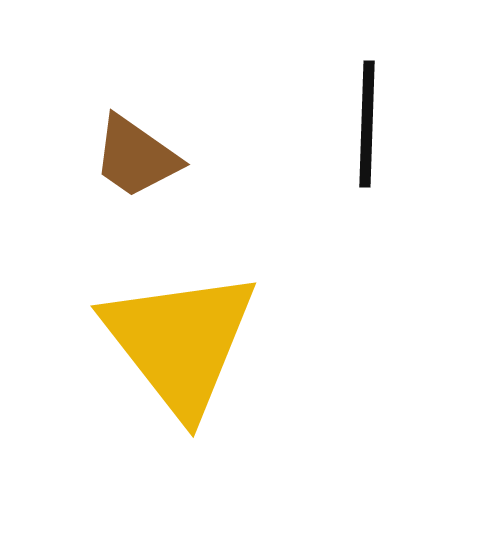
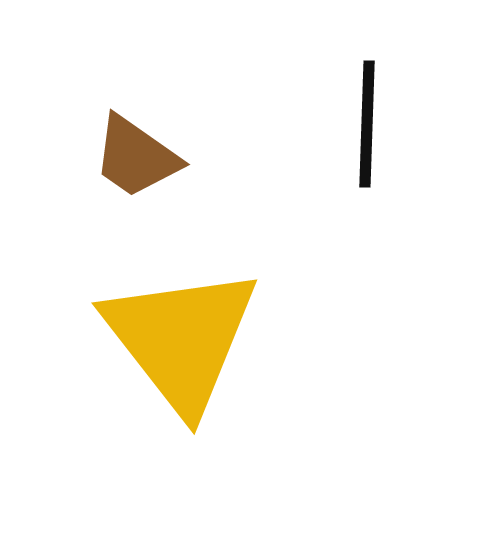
yellow triangle: moved 1 px right, 3 px up
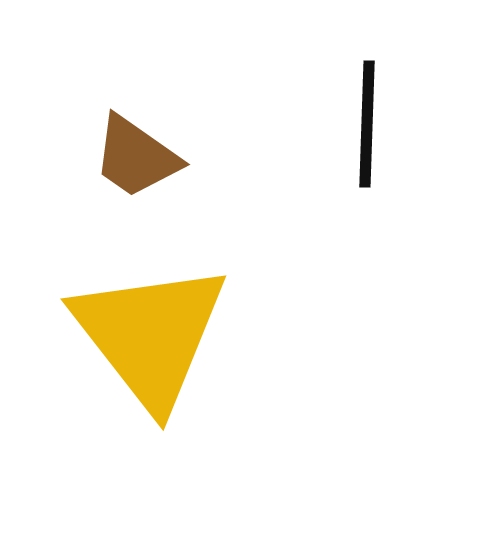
yellow triangle: moved 31 px left, 4 px up
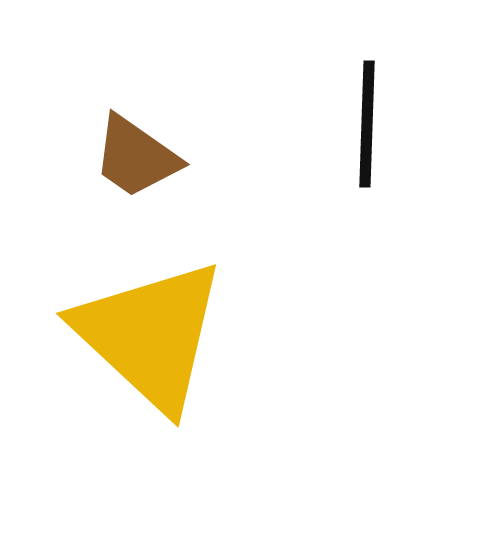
yellow triangle: rotated 9 degrees counterclockwise
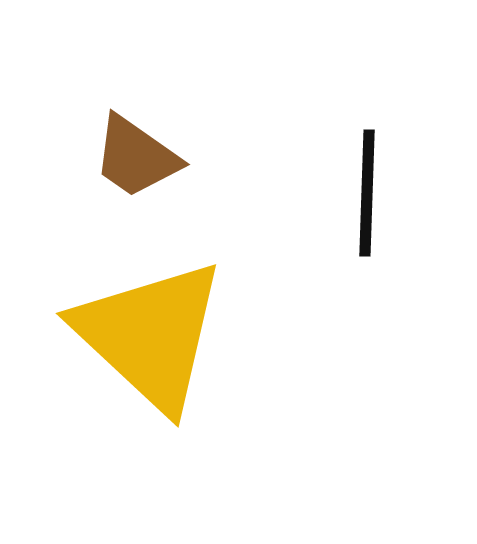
black line: moved 69 px down
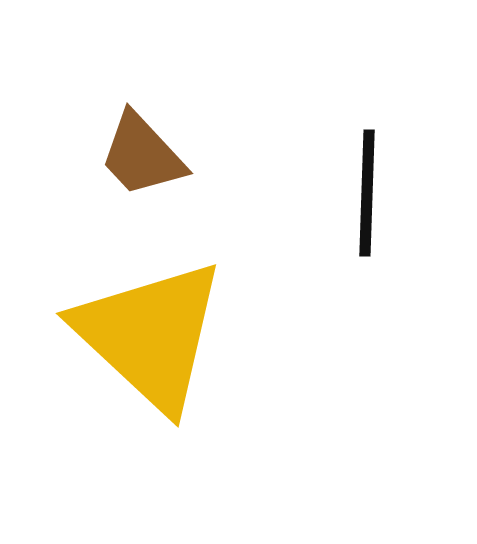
brown trapezoid: moved 6 px right, 2 px up; rotated 12 degrees clockwise
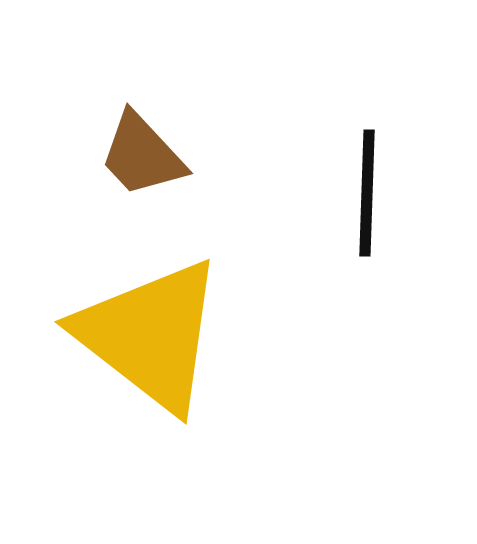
yellow triangle: rotated 5 degrees counterclockwise
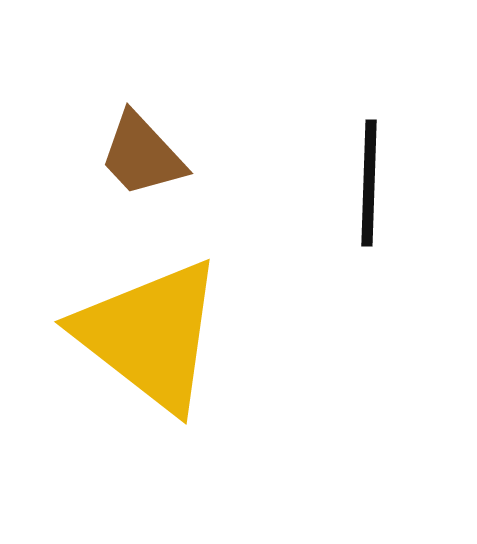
black line: moved 2 px right, 10 px up
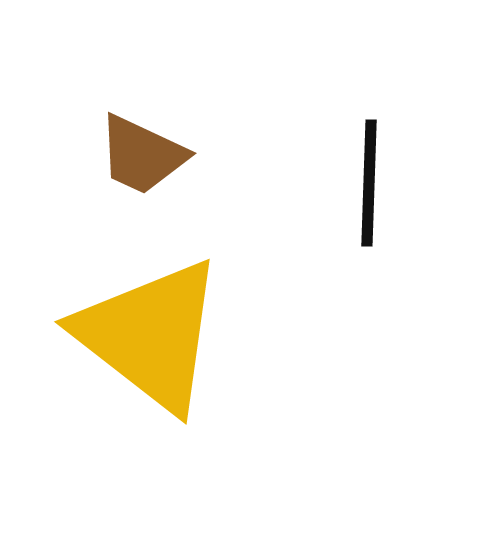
brown trapezoid: rotated 22 degrees counterclockwise
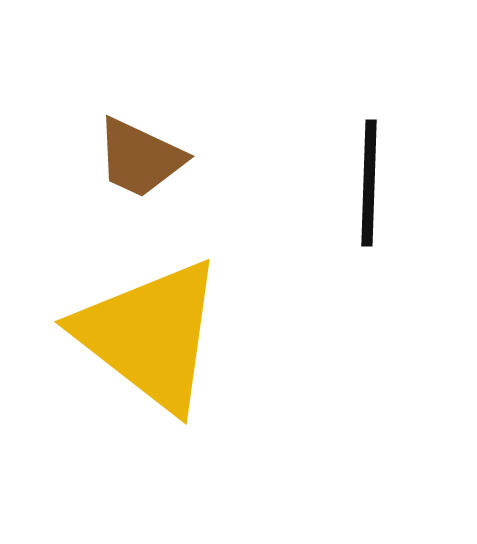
brown trapezoid: moved 2 px left, 3 px down
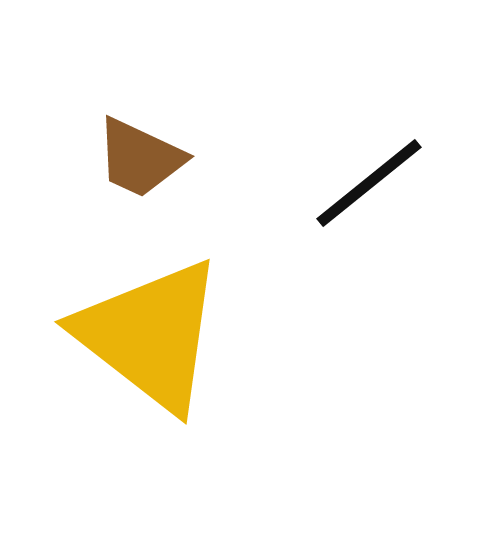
black line: rotated 49 degrees clockwise
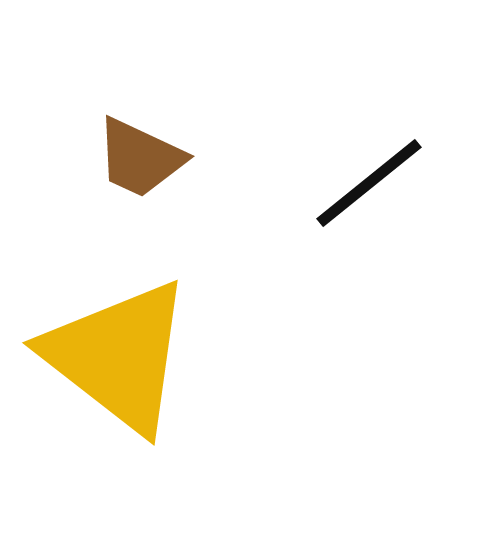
yellow triangle: moved 32 px left, 21 px down
